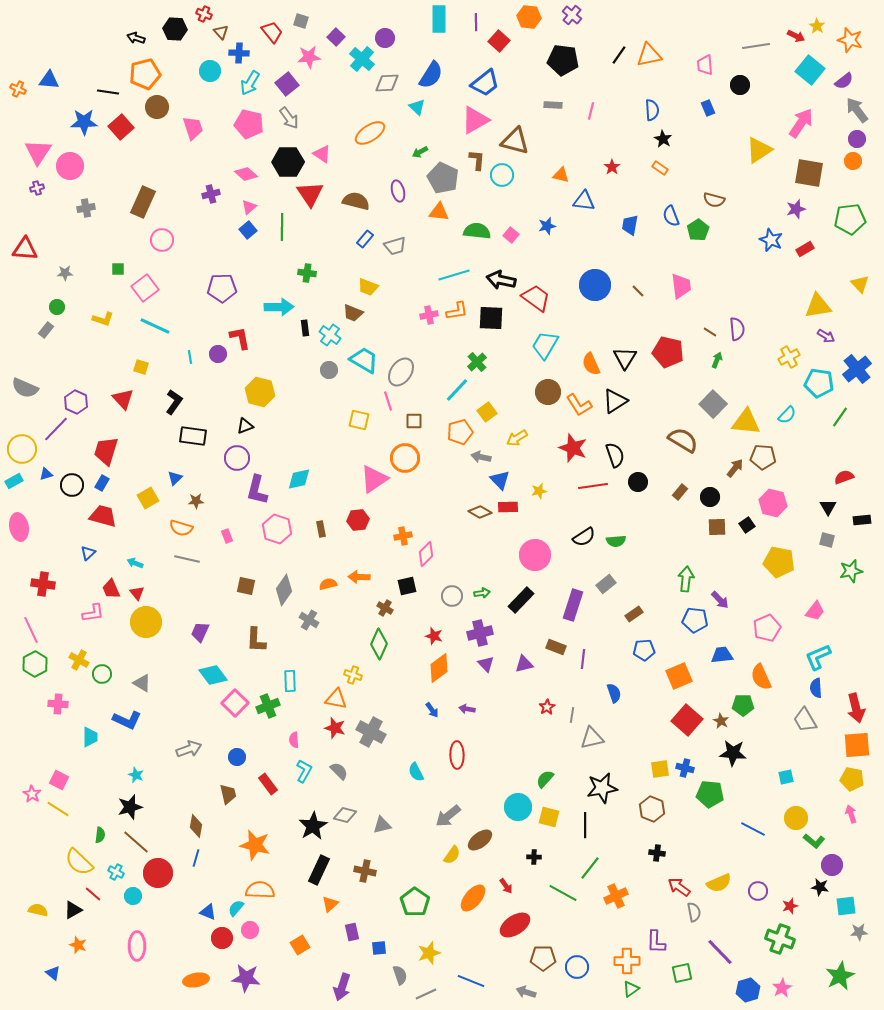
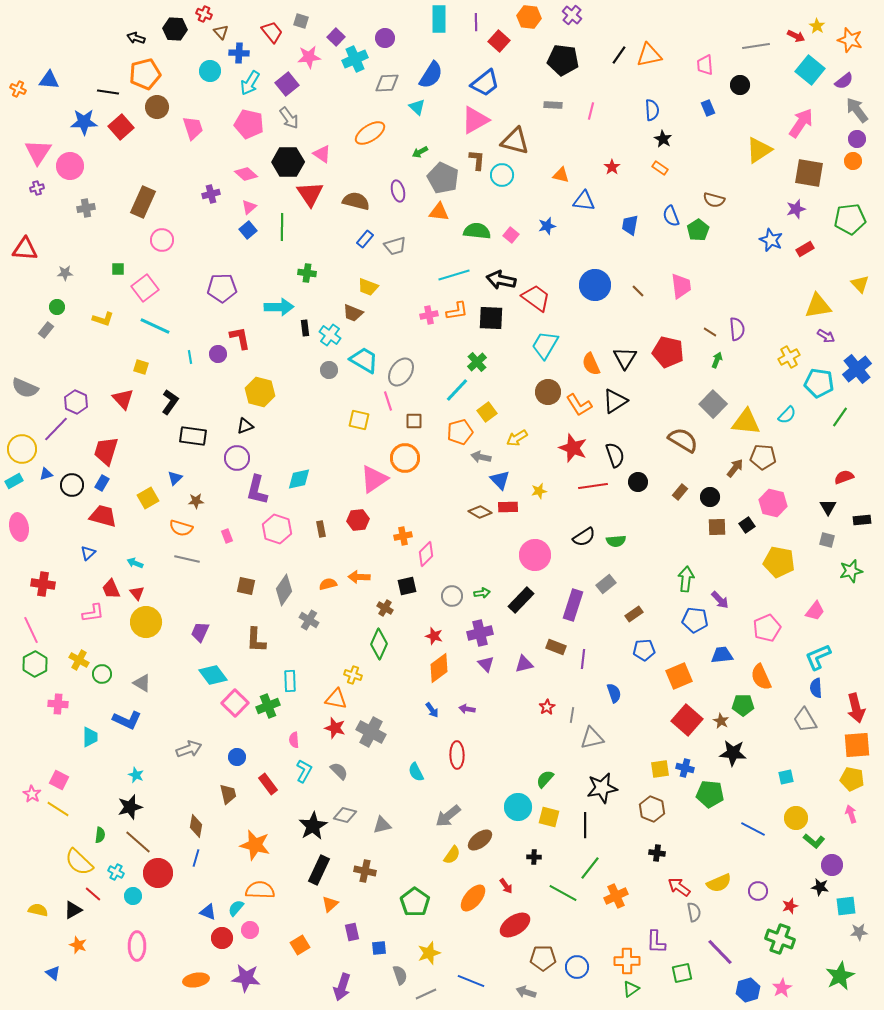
cyan cross at (362, 59): moved 7 px left; rotated 25 degrees clockwise
black L-shape at (174, 402): moved 4 px left
brown line at (136, 842): moved 2 px right
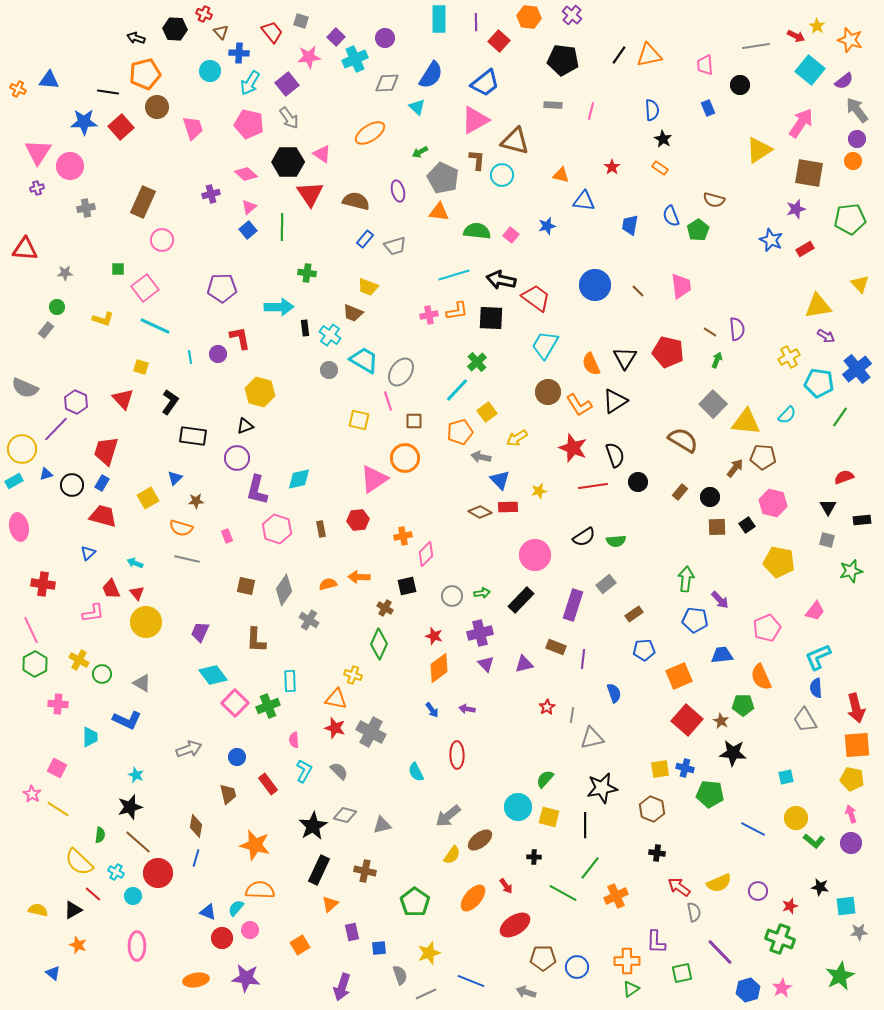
pink square at (59, 780): moved 2 px left, 12 px up
purple circle at (832, 865): moved 19 px right, 22 px up
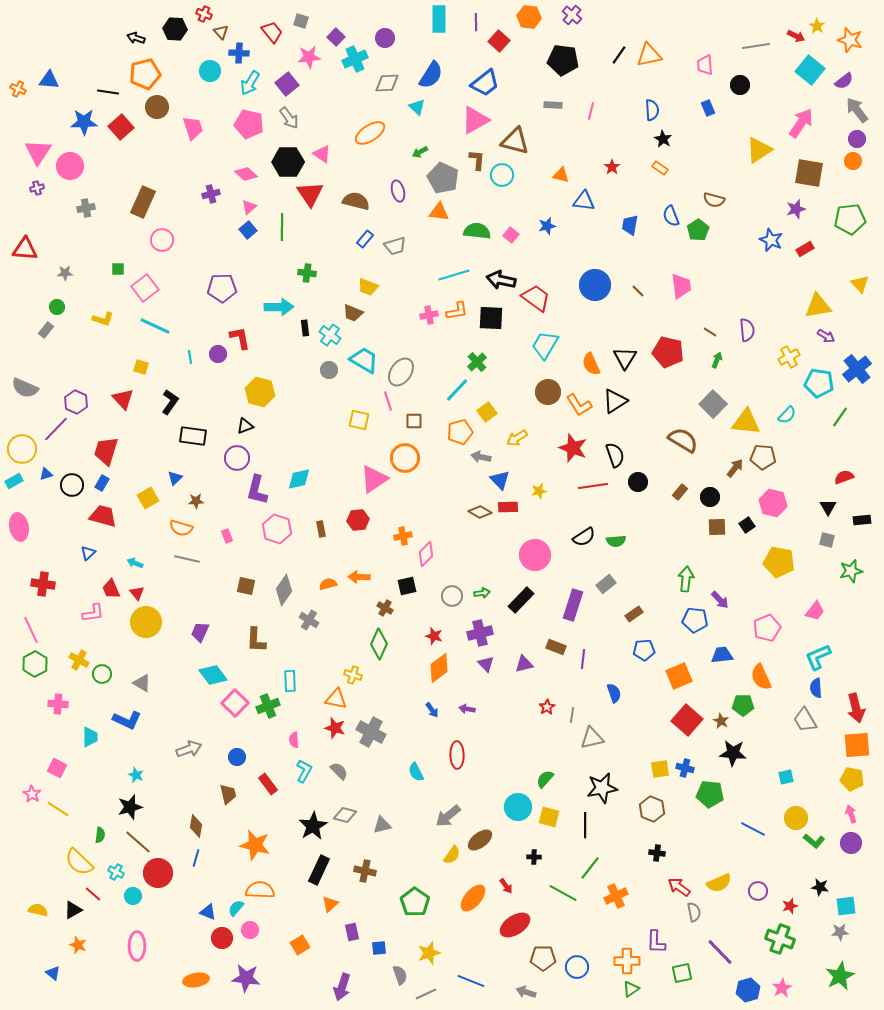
purple semicircle at (737, 329): moved 10 px right, 1 px down
gray star at (859, 932): moved 19 px left
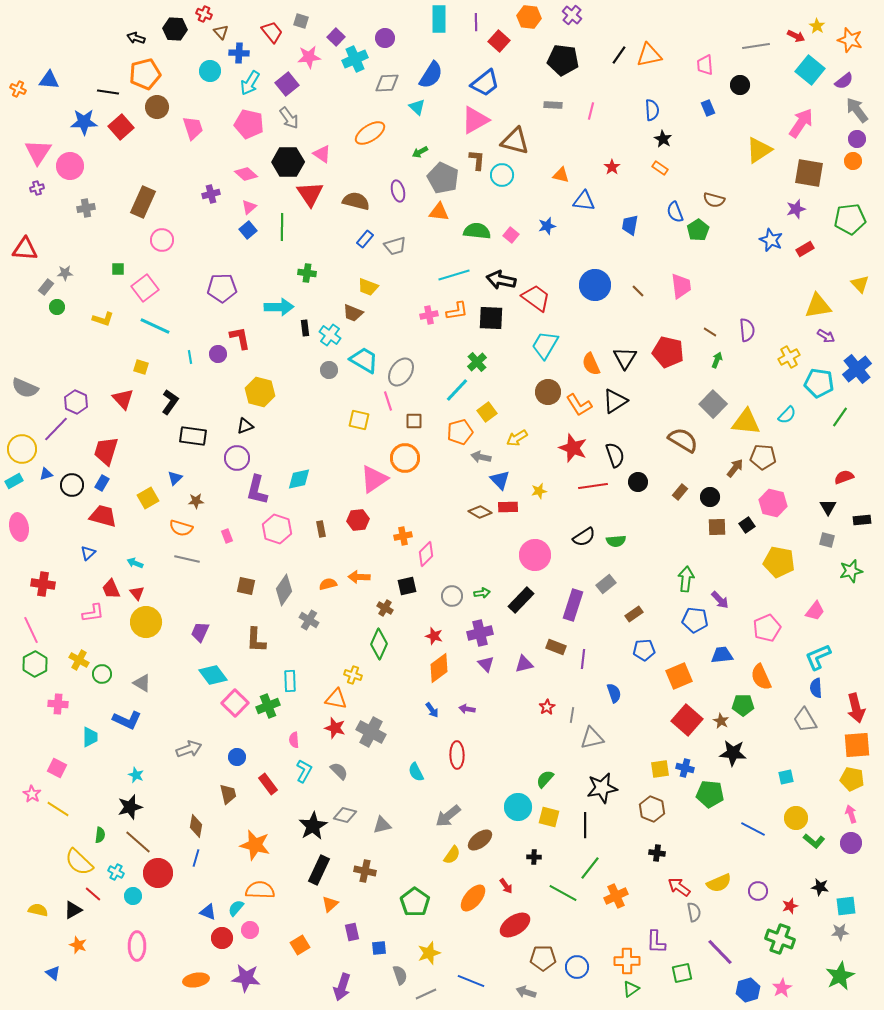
blue semicircle at (671, 216): moved 4 px right, 4 px up
gray rectangle at (46, 330): moved 43 px up
